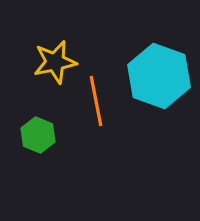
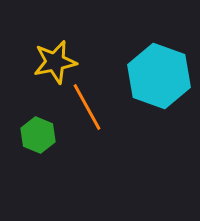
orange line: moved 9 px left, 6 px down; rotated 18 degrees counterclockwise
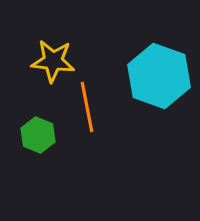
yellow star: moved 2 px left, 1 px up; rotated 18 degrees clockwise
orange line: rotated 18 degrees clockwise
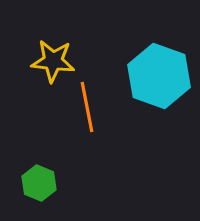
green hexagon: moved 1 px right, 48 px down
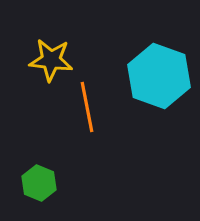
yellow star: moved 2 px left, 1 px up
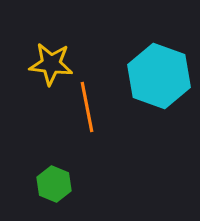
yellow star: moved 4 px down
green hexagon: moved 15 px right, 1 px down
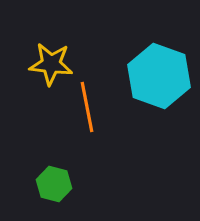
green hexagon: rotated 8 degrees counterclockwise
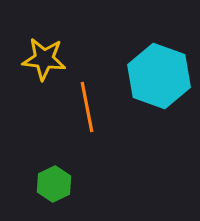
yellow star: moved 7 px left, 5 px up
green hexagon: rotated 20 degrees clockwise
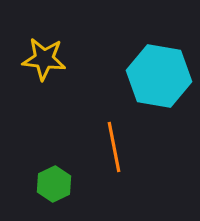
cyan hexagon: rotated 10 degrees counterclockwise
orange line: moved 27 px right, 40 px down
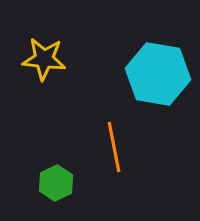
cyan hexagon: moved 1 px left, 2 px up
green hexagon: moved 2 px right, 1 px up
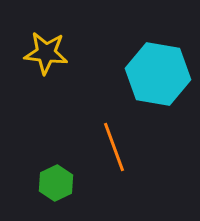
yellow star: moved 2 px right, 6 px up
orange line: rotated 9 degrees counterclockwise
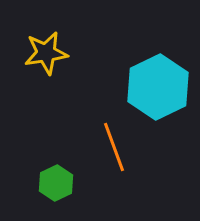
yellow star: rotated 15 degrees counterclockwise
cyan hexagon: moved 13 px down; rotated 24 degrees clockwise
